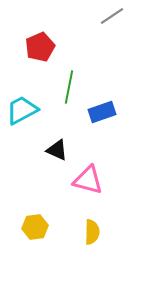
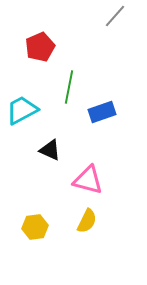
gray line: moved 3 px right; rotated 15 degrees counterclockwise
black triangle: moved 7 px left
yellow semicircle: moved 5 px left, 11 px up; rotated 25 degrees clockwise
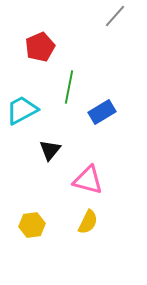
blue rectangle: rotated 12 degrees counterclockwise
black triangle: rotated 45 degrees clockwise
yellow semicircle: moved 1 px right, 1 px down
yellow hexagon: moved 3 px left, 2 px up
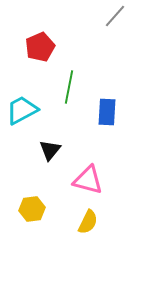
blue rectangle: moved 5 px right; rotated 56 degrees counterclockwise
yellow hexagon: moved 16 px up
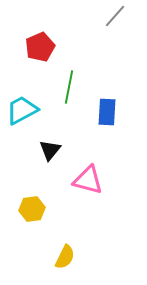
yellow semicircle: moved 23 px left, 35 px down
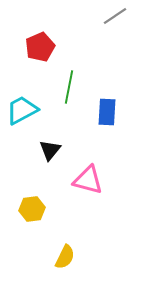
gray line: rotated 15 degrees clockwise
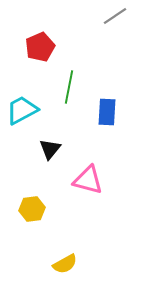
black triangle: moved 1 px up
yellow semicircle: moved 7 px down; rotated 35 degrees clockwise
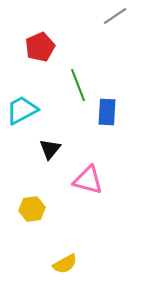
green line: moved 9 px right, 2 px up; rotated 32 degrees counterclockwise
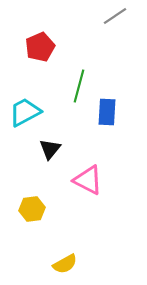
green line: moved 1 px right, 1 px down; rotated 36 degrees clockwise
cyan trapezoid: moved 3 px right, 2 px down
pink triangle: rotated 12 degrees clockwise
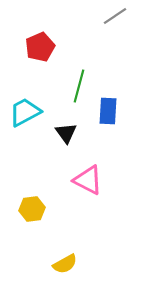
blue rectangle: moved 1 px right, 1 px up
black triangle: moved 16 px right, 16 px up; rotated 15 degrees counterclockwise
